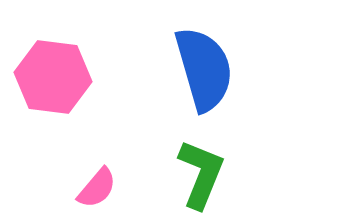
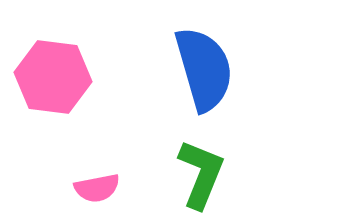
pink semicircle: rotated 39 degrees clockwise
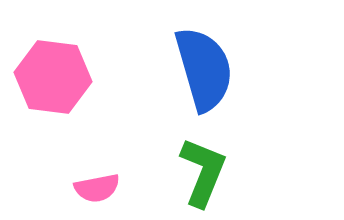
green L-shape: moved 2 px right, 2 px up
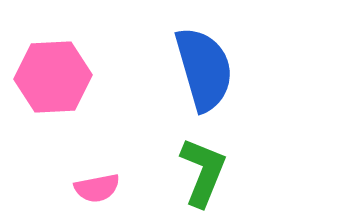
pink hexagon: rotated 10 degrees counterclockwise
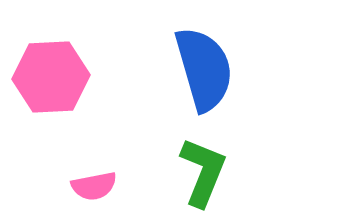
pink hexagon: moved 2 px left
pink semicircle: moved 3 px left, 2 px up
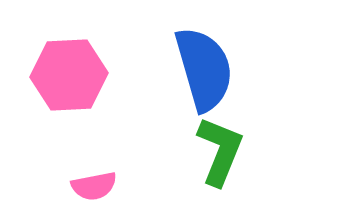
pink hexagon: moved 18 px right, 2 px up
green L-shape: moved 17 px right, 21 px up
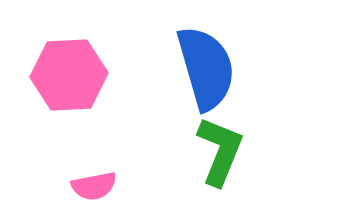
blue semicircle: moved 2 px right, 1 px up
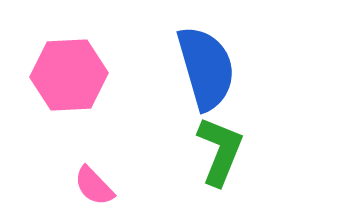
pink semicircle: rotated 57 degrees clockwise
